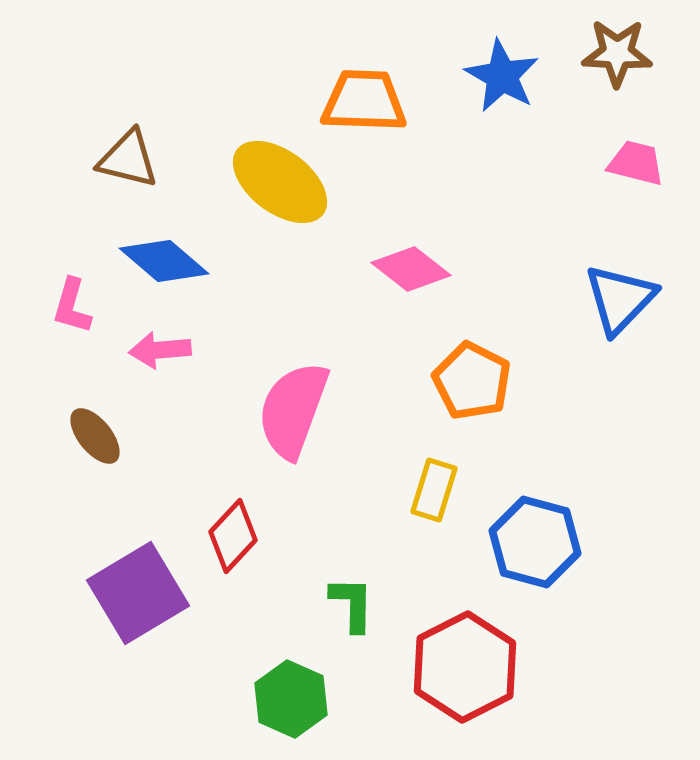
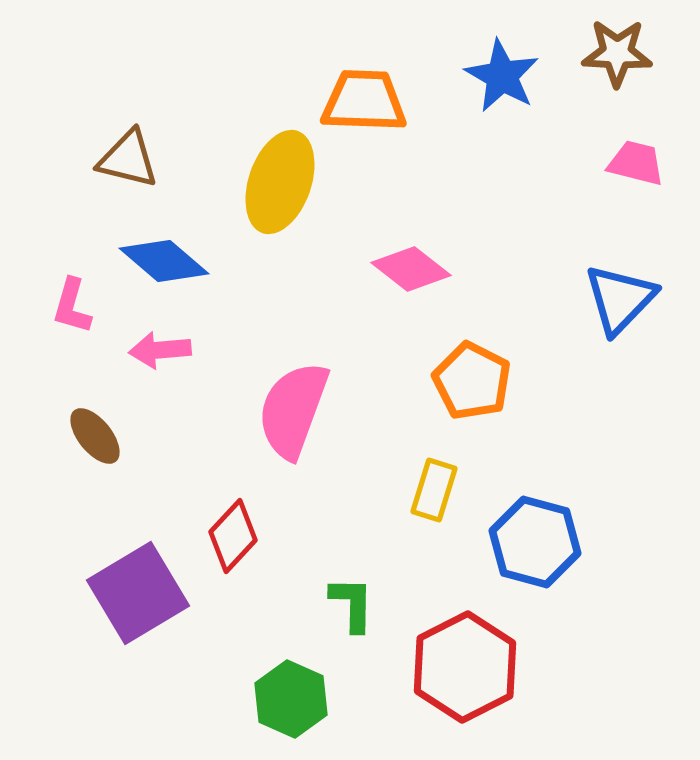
yellow ellipse: rotated 72 degrees clockwise
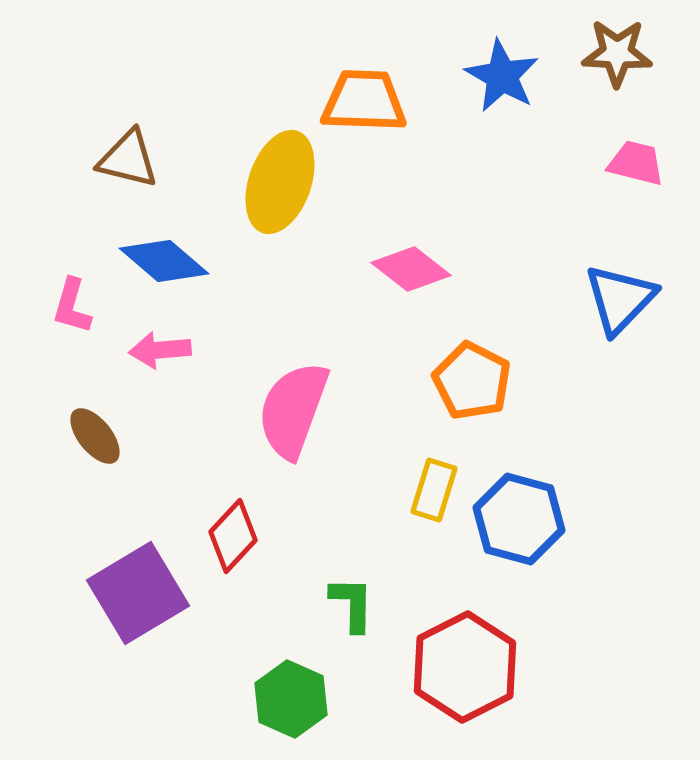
blue hexagon: moved 16 px left, 23 px up
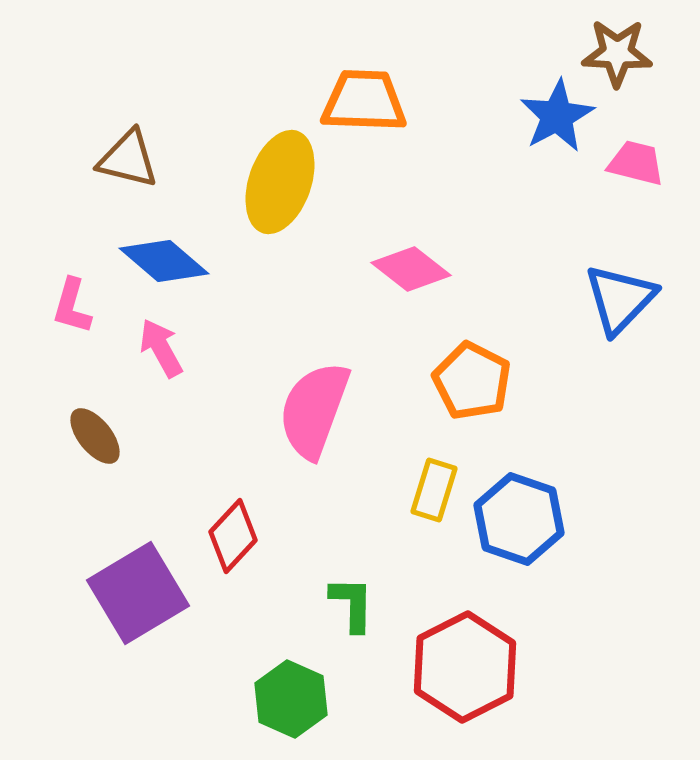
blue star: moved 55 px right, 40 px down; rotated 14 degrees clockwise
pink arrow: moved 1 px right, 2 px up; rotated 66 degrees clockwise
pink semicircle: moved 21 px right
blue hexagon: rotated 4 degrees clockwise
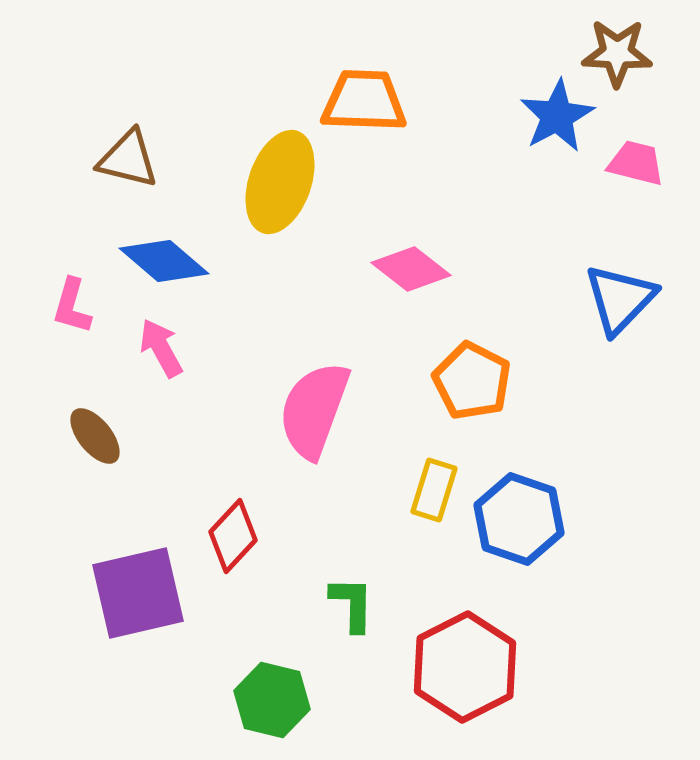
purple square: rotated 18 degrees clockwise
green hexagon: moved 19 px left, 1 px down; rotated 10 degrees counterclockwise
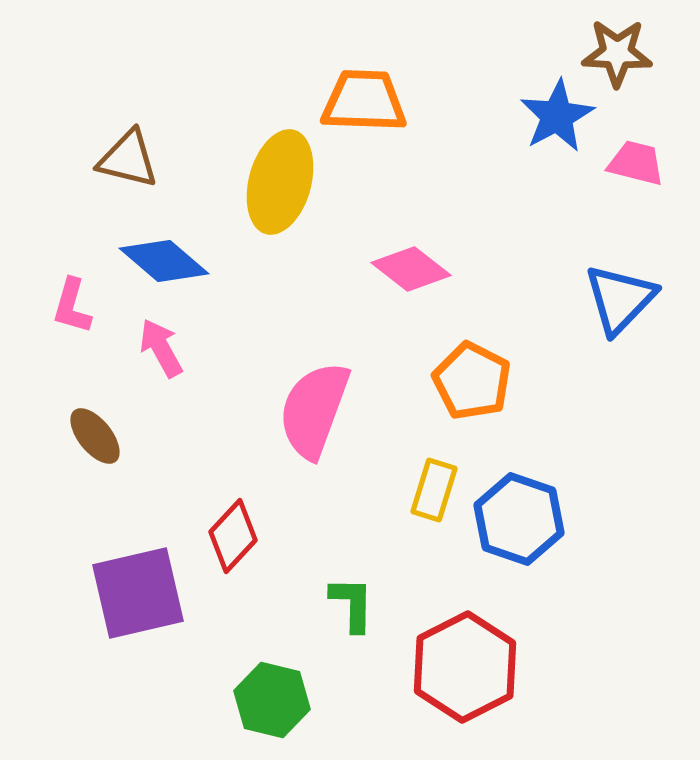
yellow ellipse: rotated 4 degrees counterclockwise
